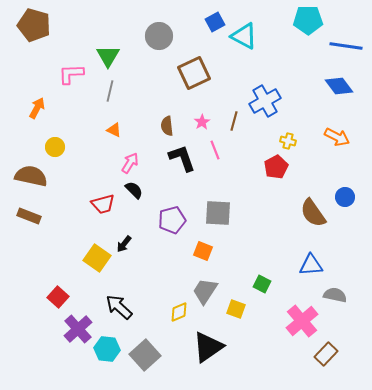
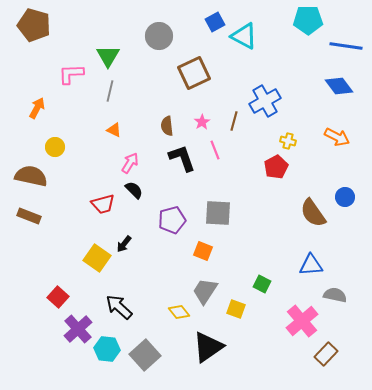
yellow diamond at (179, 312): rotated 75 degrees clockwise
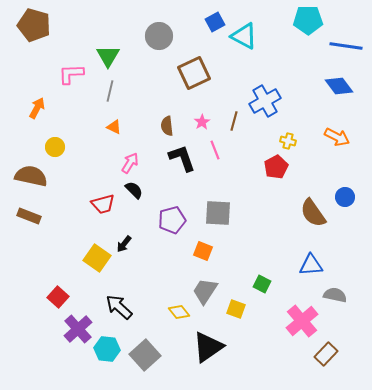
orange triangle at (114, 130): moved 3 px up
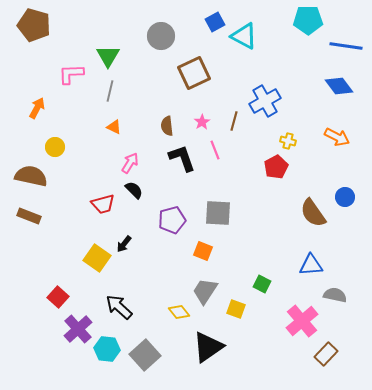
gray circle at (159, 36): moved 2 px right
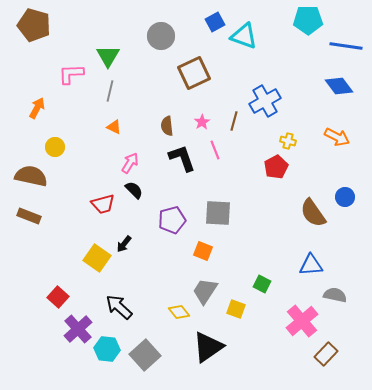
cyan triangle at (244, 36): rotated 8 degrees counterclockwise
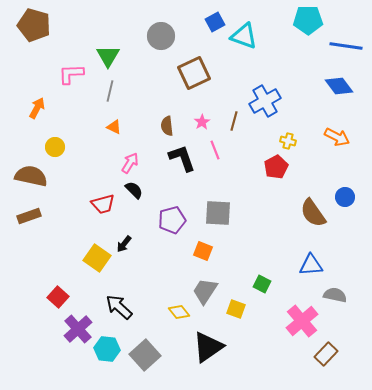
brown rectangle at (29, 216): rotated 40 degrees counterclockwise
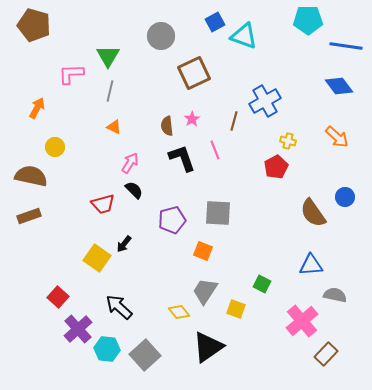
pink star at (202, 122): moved 10 px left, 3 px up
orange arrow at (337, 137): rotated 15 degrees clockwise
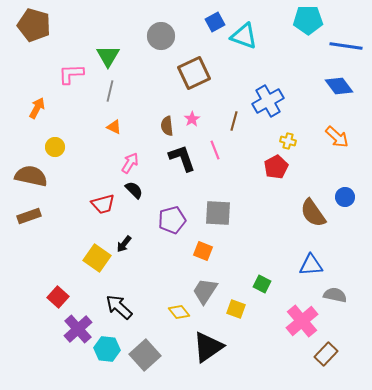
blue cross at (265, 101): moved 3 px right
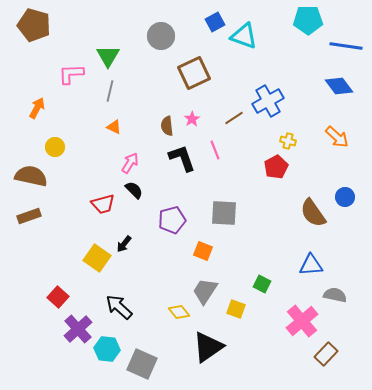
brown line at (234, 121): moved 3 px up; rotated 42 degrees clockwise
gray square at (218, 213): moved 6 px right
gray square at (145, 355): moved 3 px left, 9 px down; rotated 24 degrees counterclockwise
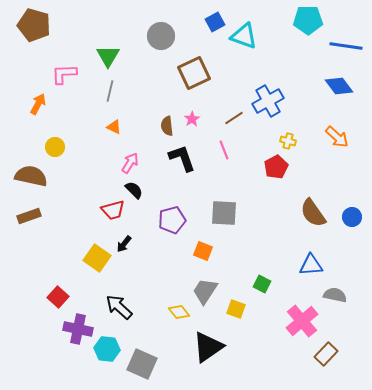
pink L-shape at (71, 74): moved 7 px left
orange arrow at (37, 108): moved 1 px right, 4 px up
pink line at (215, 150): moved 9 px right
blue circle at (345, 197): moved 7 px right, 20 px down
red trapezoid at (103, 204): moved 10 px right, 6 px down
purple cross at (78, 329): rotated 36 degrees counterclockwise
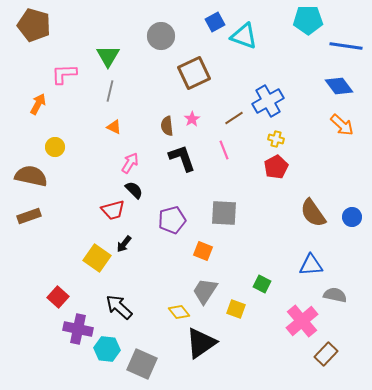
orange arrow at (337, 137): moved 5 px right, 12 px up
yellow cross at (288, 141): moved 12 px left, 2 px up
black triangle at (208, 347): moved 7 px left, 4 px up
